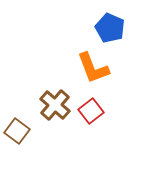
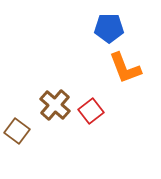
blue pentagon: moved 1 px left; rotated 24 degrees counterclockwise
orange L-shape: moved 32 px right
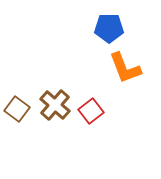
brown square: moved 22 px up
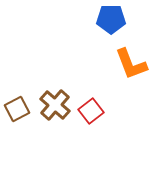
blue pentagon: moved 2 px right, 9 px up
orange L-shape: moved 6 px right, 4 px up
brown square: rotated 25 degrees clockwise
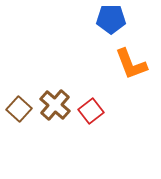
brown square: moved 2 px right; rotated 20 degrees counterclockwise
